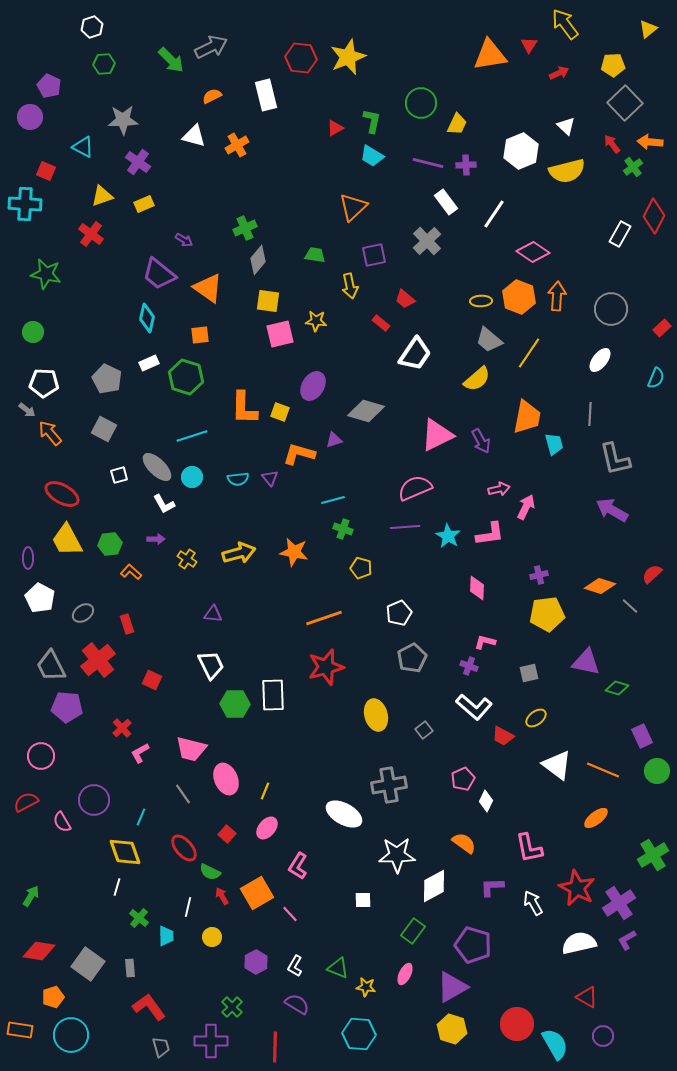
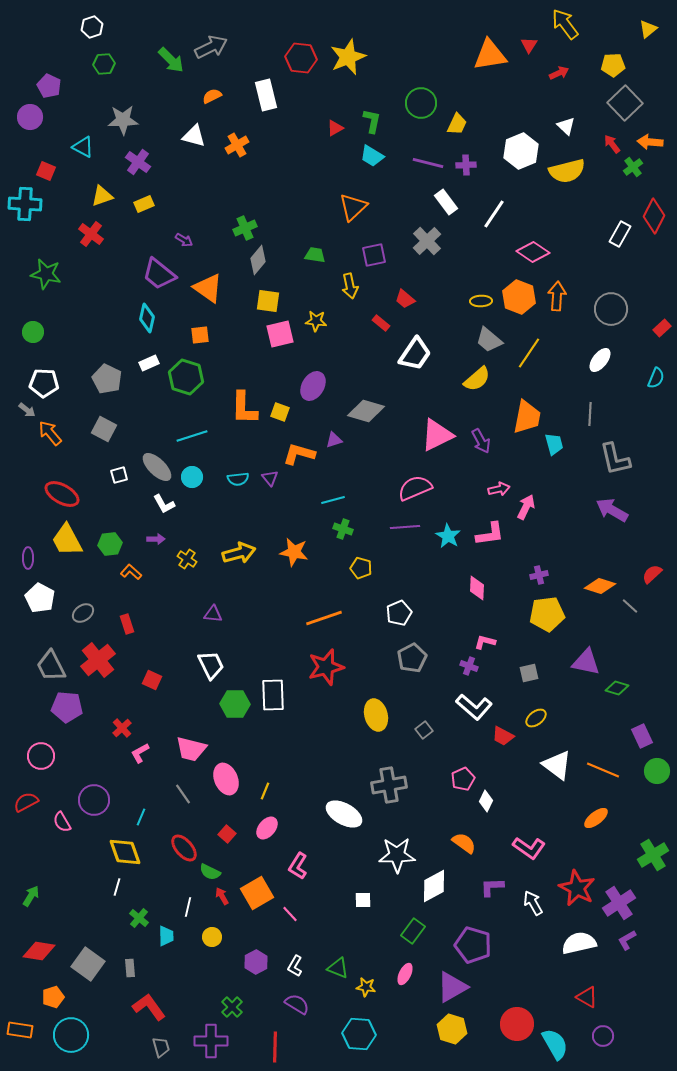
pink L-shape at (529, 848): rotated 44 degrees counterclockwise
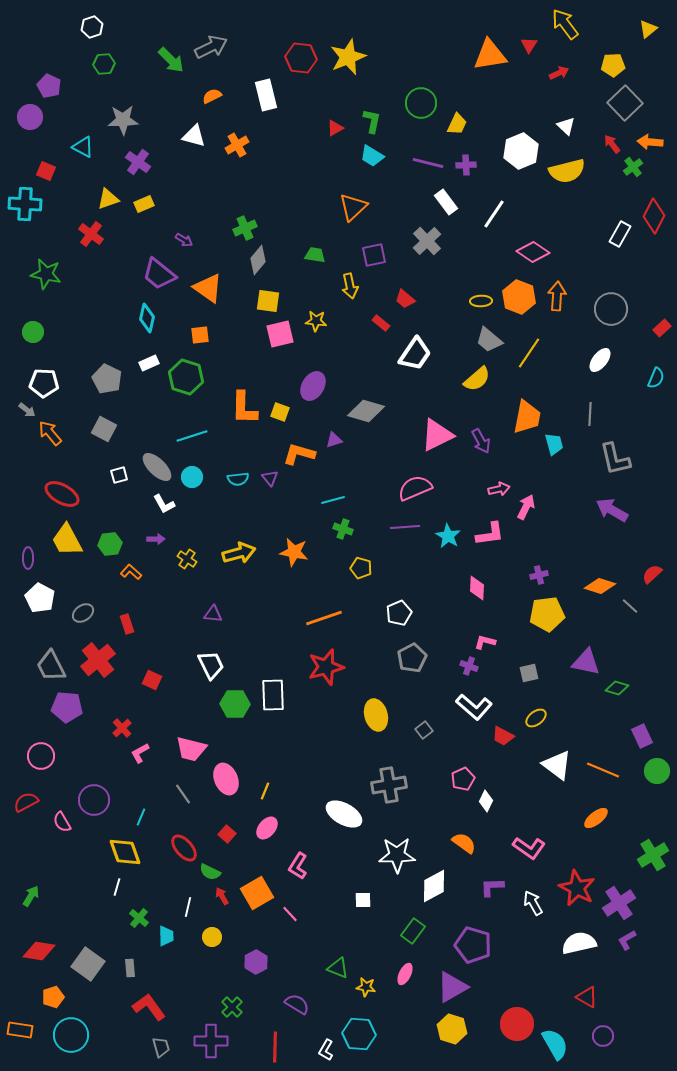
yellow triangle at (102, 196): moved 6 px right, 3 px down
white L-shape at (295, 966): moved 31 px right, 84 px down
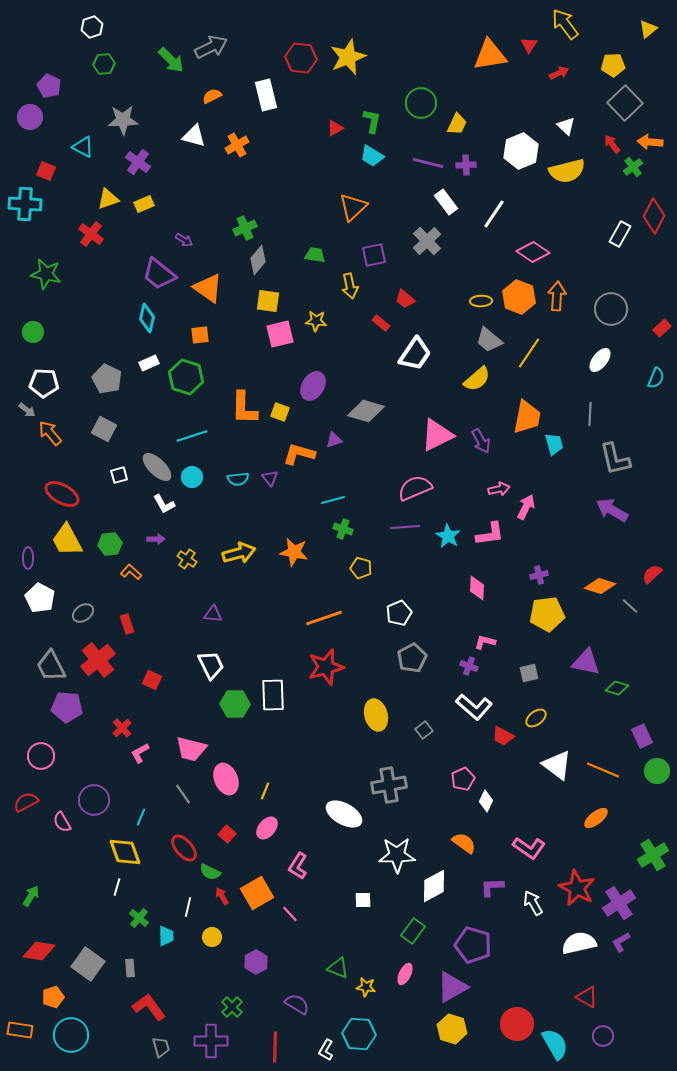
purple L-shape at (627, 940): moved 6 px left, 2 px down
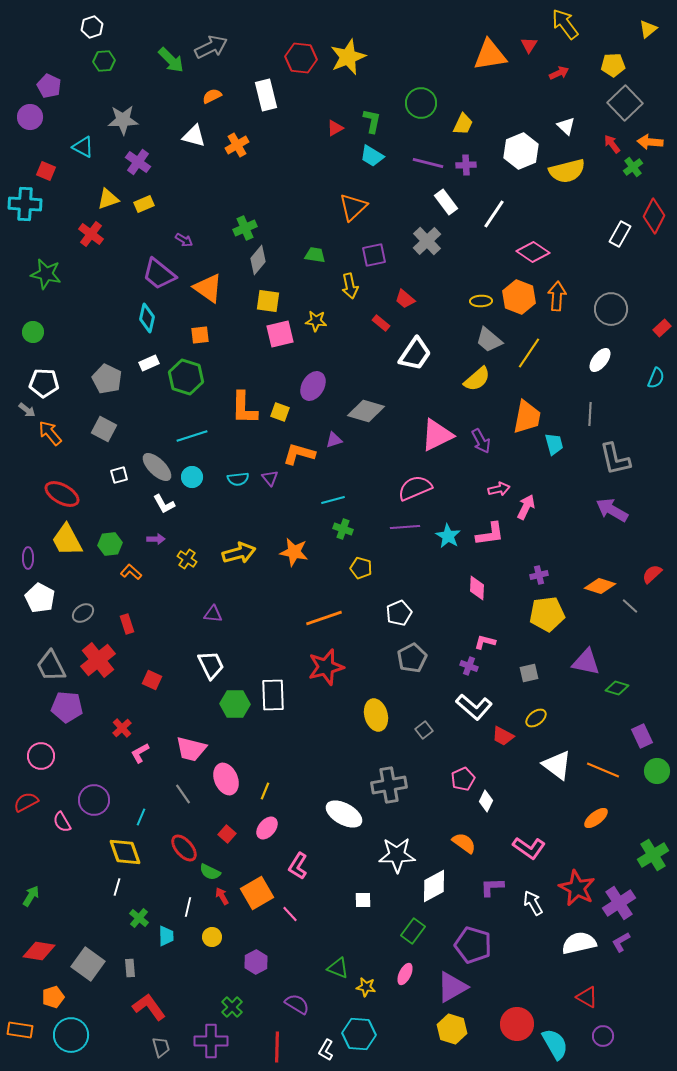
green hexagon at (104, 64): moved 3 px up
yellow trapezoid at (457, 124): moved 6 px right
red line at (275, 1047): moved 2 px right
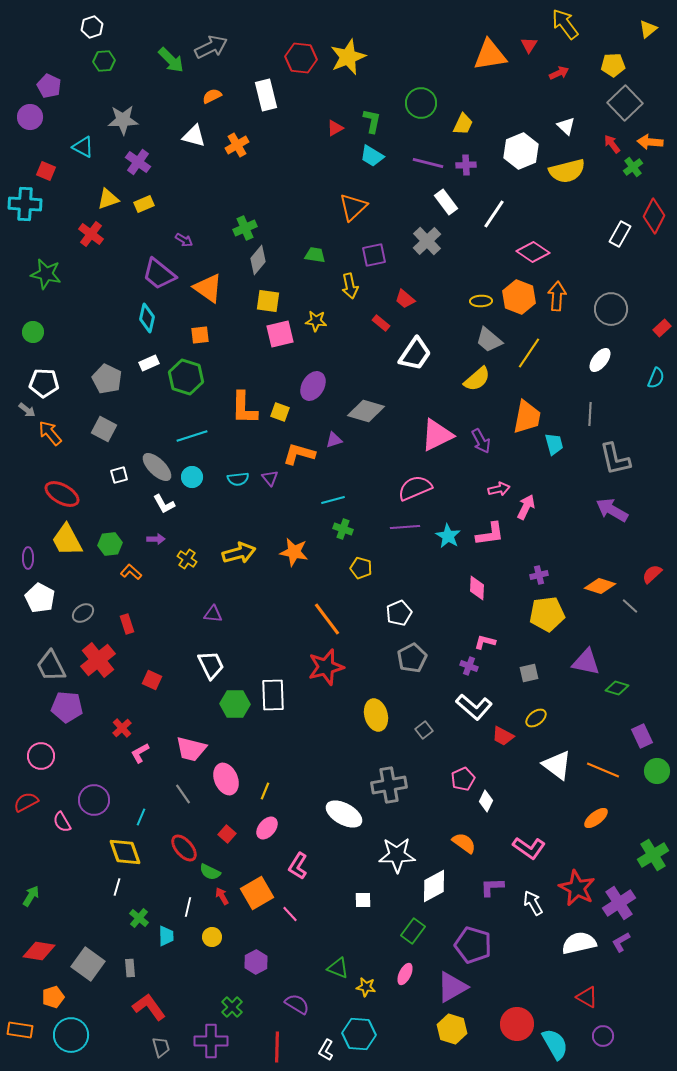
orange line at (324, 618): moved 3 px right, 1 px down; rotated 72 degrees clockwise
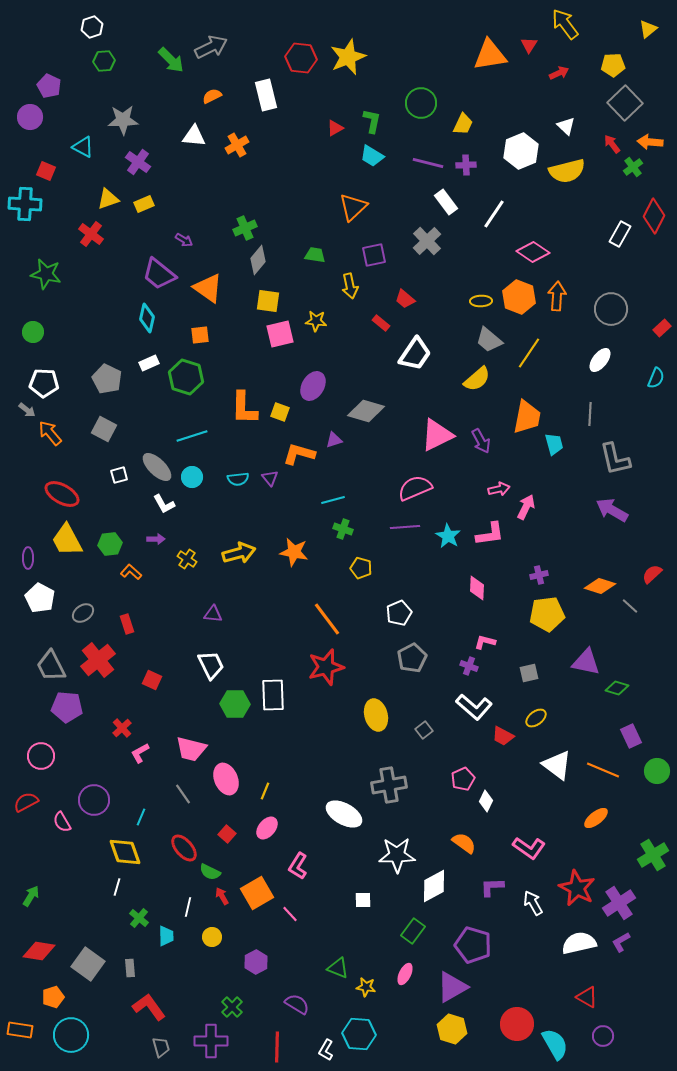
white triangle at (194, 136): rotated 10 degrees counterclockwise
purple rectangle at (642, 736): moved 11 px left
